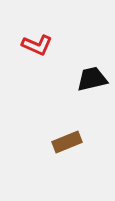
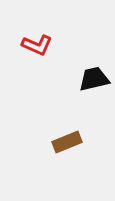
black trapezoid: moved 2 px right
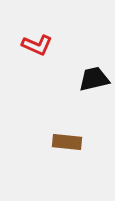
brown rectangle: rotated 28 degrees clockwise
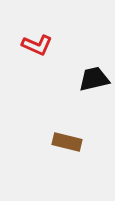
brown rectangle: rotated 8 degrees clockwise
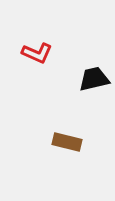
red L-shape: moved 8 px down
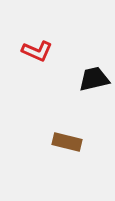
red L-shape: moved 2 px up
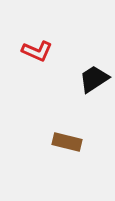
black trapezoid: rotated 20 degrees counterclockwise
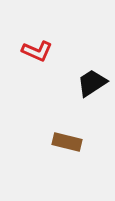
black trapezoid: moved 2 px left, 4 px down
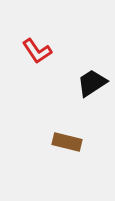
red L-shape: rotated 32 degrees clockwise
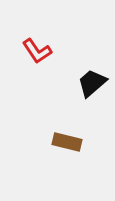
black trapezoid: rotated 8 degrees counterclockwise
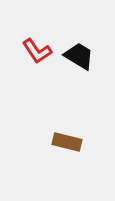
black trapezoid: moved 13 px left, 27 px up; rotated 72 degrees clockwise
